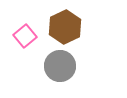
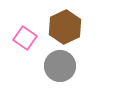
pink square: moved 2 px down; rotated 15 degrees counterclockwise
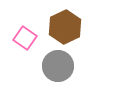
gray circle: moved 2 px left
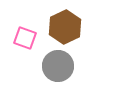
pink square: rotated 15 degrees counterclockwise
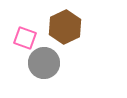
gray circle: moved 14 px left, 3 px up
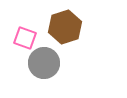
brown hexagon: rotated 8 degrees clockwise
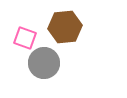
brown hexagon: rotated 12 degrees clockwise
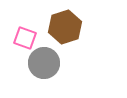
brown hexagon: rotated 12 degrees counterclockwise
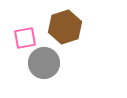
pink square: rotated 30 degrees counterclockwise
